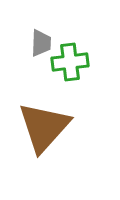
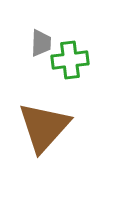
green cross: moved 2 px up
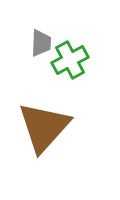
green cross: rotated 21 degrees counterclockwise
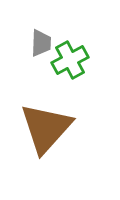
brown triangle: moved 2 px right, 1 px down
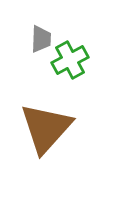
gray trapezoid: moved 4 px up
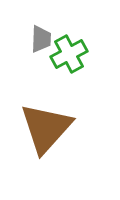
green cross: moved 1 px left, 6 px up
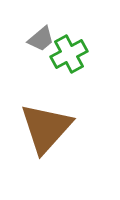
gray trapezoid: rotated 48 degrees clockwise
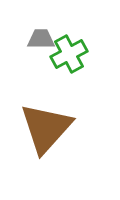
gray trapezoid: rotated 140 degrees counterclockwise
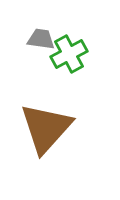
gray trapezoid: rotated 8 degrees clockwise
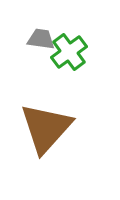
green cross: moved 2 px up; rotated 9 degrees counterclockwise
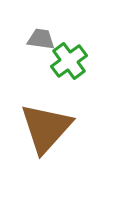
green cross: moved 9 px down
